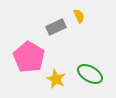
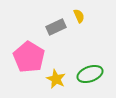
green ellipse: rotated 50 degrees counterclockwise
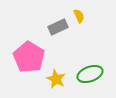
gray rectangle: moved 2 px right
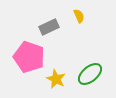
gray rectangle: moved 9 px left
pink pentagon: rotated 12 degrees counterclockwise
green ellipse: rotated 20 degrees counterclockwise
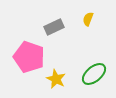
yellow semicircle: moved 9 px right, 3 px down; rotated 136 degrees counterclockwise
gray rectangle: moved 5 px right
green ellipse: moved 4 px right
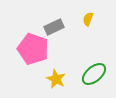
pink pentagon: moved 4 px right, 8 px up
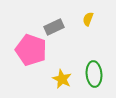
pink pentagon: moved 2 px left, 1 px down
green ellipse: rotated 55 degrees counterclockwise
yellow star: moved 6 px right
